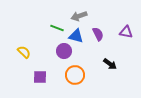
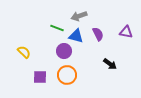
orange circle: moved 8 px left
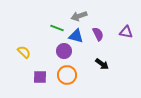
black arrow: moved 8 px left
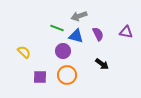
purple circle: moved 1 px left
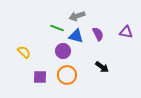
gray arrow: moved 2 px left
black arrow: moved 3 px down
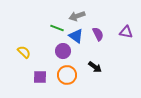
blue triangle: rotated 21 degrees clockwise
black arrow: moved 7 px left
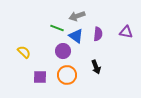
purple semicircle: rotated 32 degrees clockwise
black arrow: moved 1 px right; rotated 32 degrees clockwise
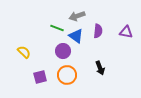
purple semicircle: moved 3 px up
black arrow: moved 4 px right, 1 px down
purple square: rotated 16 degrees counterclockwise
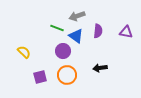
black arrow: rotated 104 degrees clockwise
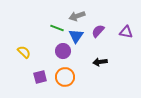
purple semicircle: rotated 144 degrees counterclockwise
blue triangle: rotated 28 degrees clockwise
black arrow: moved 6 px up
orange circle: moved 2 px left, 2 px down
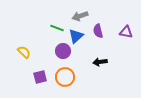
gray arrow: moved 3 px right
purple semicircle: rotated 56 degrees counterclockwise
blue triangle: rotated 14 degrees clockwise
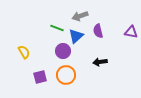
purple triangle: moved 5 px right
yellow semicircle: rotated 16 degrees clockwise
orange circle: moved 1 px right, 2 px up
